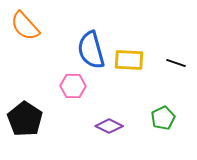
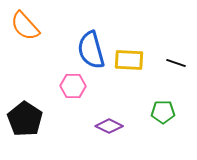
green pentagon: moved 6 px up; rotated 25 degrees clockwise
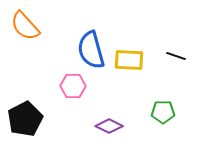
black line: moved 7 px up
black pentagon: rotated 12 degrees clockwise
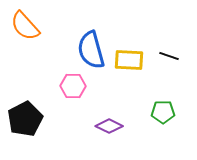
black line: moved 7 px left
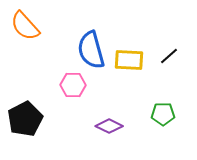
black line: rotated 60 degrees counterclockwise
pink hexagon: moved 1 px up
green pentagon: moved 2 px down
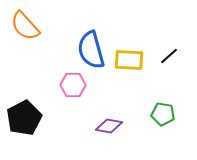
green pentagon: rotated 10 degrees clockwise
black pentagon: moved 1 px left, 1 px up
purple diamond: rotated 16 degrees counterclockwise
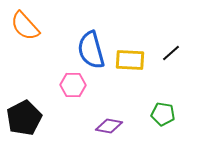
black line: moved 2 px right, 3 px up
yellow rectangle: moved 1 px right
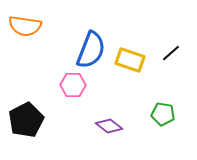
orange semicircle: rotated 40 degrees counterclockwise
blue semicircle: rotated 144 degrees counterclockwise
yellow rectangle: rotated 16 degrees clockwise
black pentagon: moved 2 px right, 2 px down
purple diamond: rotated 28 degrees clockwise
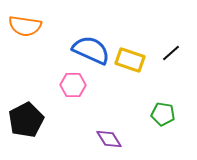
blue semicircle: rotated 87 degrees counterclockwise
purple diamond: moved 13 px down; rotated 20 degrees clockwise
